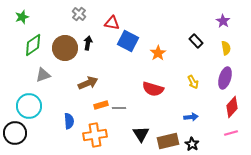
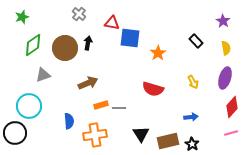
blue square: moved 2 px right, 3 px up; rotated 20 degrees counterclockwise
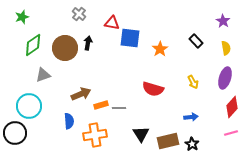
orange star: moved 2 px right, 4 px up
brown arrow: moved 7 px left, 11 px down
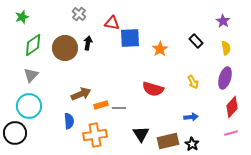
blue square: rotated 10 degrees counterclockwise
gray triangle: moved 12 px left; rotated 28 degrees counterclockwise
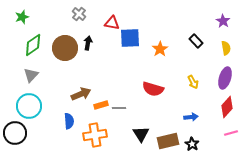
red diamond: moved 5 px left
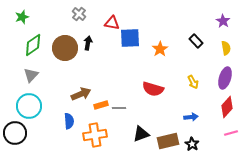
black triangle: rotated 42 degrees clockwise
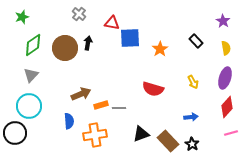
brown rectangle: rotated 60 degrees clockwise
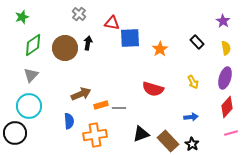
black rectangle: moved 1 px right, 1 px down
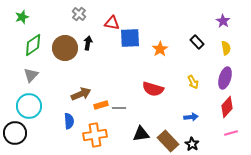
black triangle: rotated 12 degrees clockwise
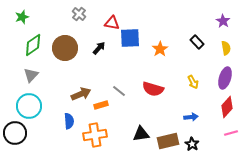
black arrow: moved 11 px right, 5 px down; rotated 32 degrees clockwise
gray line: moved 17 px up; rotated 40 degrees clockwise
brown rectangle: rotated 60 degrees counterclockwise
